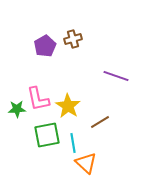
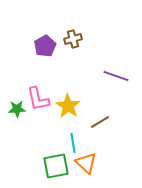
green square: moved 9 px right, 31 px down
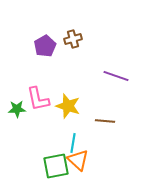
yellow star: rotated 15 degrees counterclockwise
brown line: moved 5 px right, 1 px up; rotated 36 degrees clockwise
cyan line: rotated 18 degrees clockwise
orange triangle: moved 8 px left, 3 px up
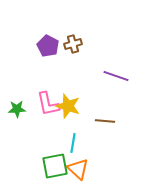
brown cross: moved 5 px down
purple pentagon: moved 3 px right; rotated 15 degrees counterclockwise
pink L-shape: moved 10 px right, 5 px down
orange triangle: moved 9 px down
green square: moved 1 px left
